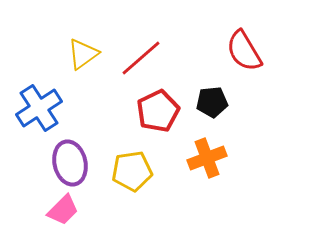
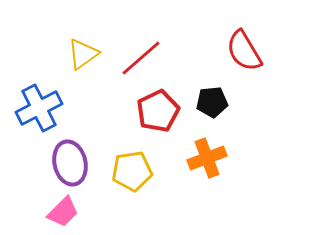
blue cross: rotated 6 degrees clockwise
pink trapezoid: moved 2 px down
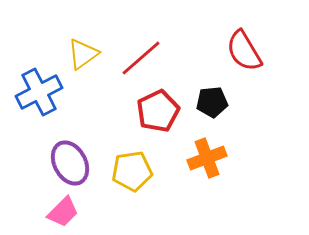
blue cross: moved 16 px up
purple ellipse: rotated 15 degrees counterclockwise
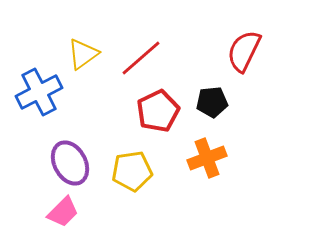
red semicircle: rotated 57 degrees clockwise
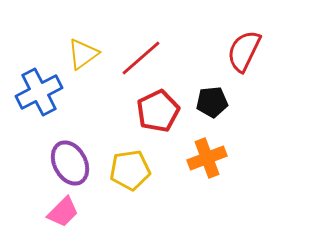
yellow pentagon: moved 2 px left, 1 px up
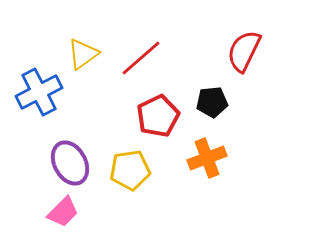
red pentagon: moved 5 px down
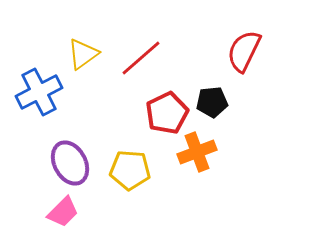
red pentagon: moved 9 px right, 3 px up
orange cross: moved 10 px left, 6 px up
yellow pentagon: rotated 12 degrees clockwise
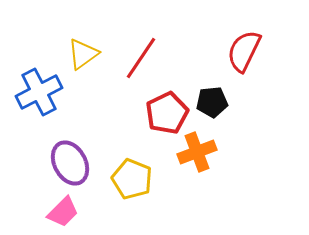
red line: rotated 15 degrees counterclockwise
yellow pentagon: moved 2 px right, 9 px down; rotated 18 degrees clockwise
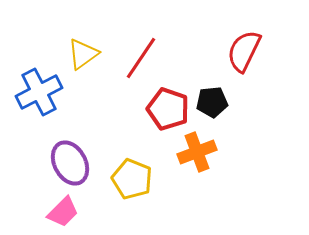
red pentagon: moved 1 px right, 4 px up; rotated 27 degrees counterclockwise
